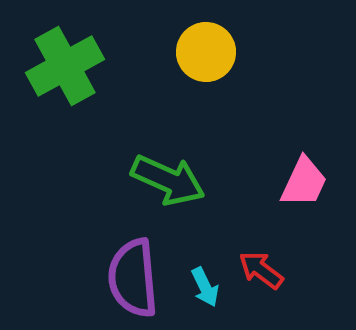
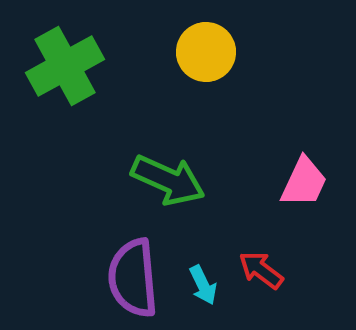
cyan arrow: moved 2 px left, 2 px up
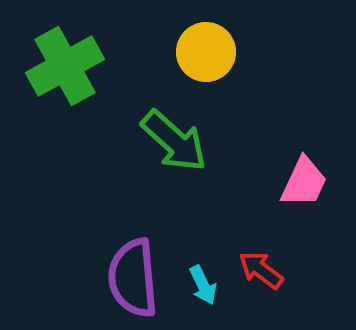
green arrow: moved 6 px right, 39 px up; rotated 18 degrees clockwise
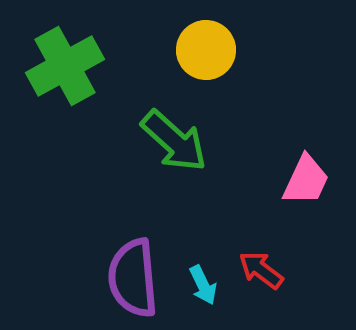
yellow circle: moved 2 px up
pink trapezoid: moved 2 px right, 2 px up
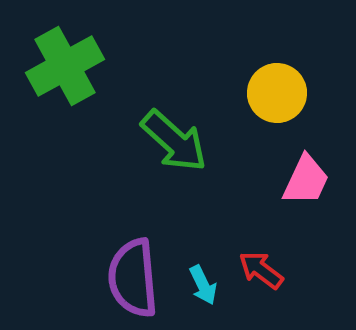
yellow circle: moved 71 px right, 43 px down
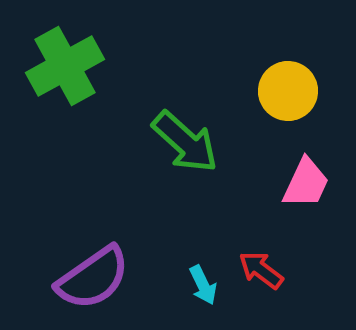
yellow circle: moved 11 px right, 2 px up
green arrow: moved 11 px right, 1 px down
pink trapezoid: moved 3 px down
purple semicircle: moved 40 px left; rotated 120 degrees counterclockwise
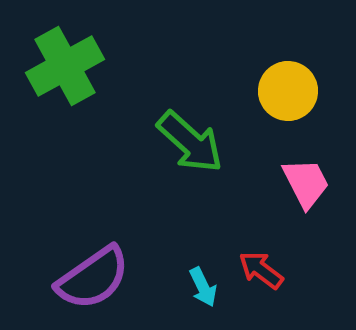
green arrow: moved 5 px right
pink trapezoid: rotated 52 degrees counterclockwise
cyan arrow: moved 2 px down
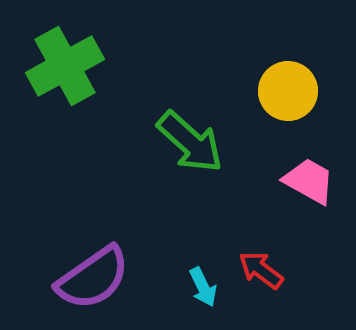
pink trapezoid: moved 3 px right, 2 px up; rotated 34 degrees counterclockwise
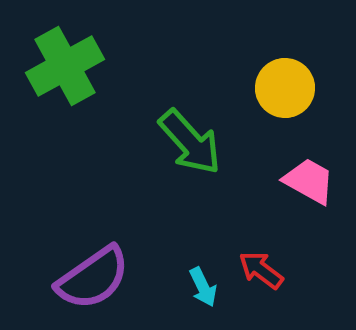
yellow circle: moved 3 px left, 3 px up
green arrow: rotated 6 degrees clockwise
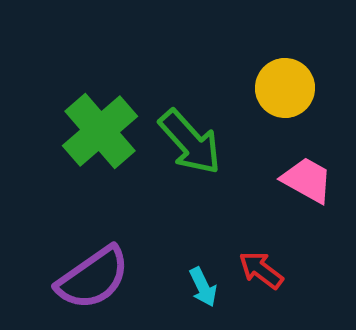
green cross: moved 35 px right, 65 px down; rotated 12 degrees counterclockwise
pink trapezoid: moved 2 px left, 1 px up
